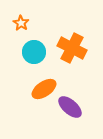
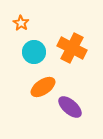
orange ellipse: moved 1 px left, 2 px up
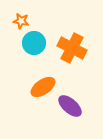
orange star: moved 2 px up; rotated 21 degrees counterclockwise
cyan circle: moved 9 px up
purple ellipse: moved 1 px up
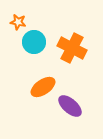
orange star: moved 3 px left, 1 px down
cyan circle: moved 1 px up
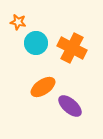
cyan circle: moved 2 px right, 1 px down
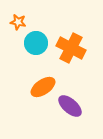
orange cross: moved 1 px left
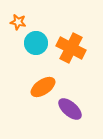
purple ellipse: moved 3 px down
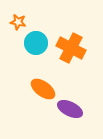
orange ellipse: moved 2 px down; rotated 70 degrees clockwise
purple ellipse: rotated 15 degrees counterclockwise
